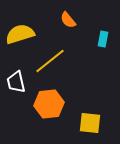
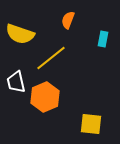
orange semicircle: rotated 60 degrees clockwise
yellow semicircle: rotated 144 degrees counterclockwise
yellow line: moved 1 px right, 3 px up
orange hexagon: moved 4 px left, 7 px up; rotated 16 degrees counterclockwise
yellow square: moved 1 px right, 1 px down
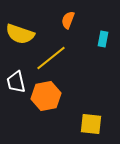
orange hexagon: moved 1 px right, 1 px up; rotated 12 degrees clockwise
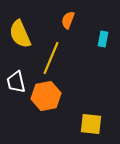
yellow semicircle: rotated 48 degrees clockwise
yellow line: rotated 28 degrees counterclockwise
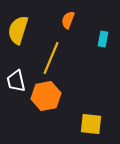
yellow semicircle: moved 2 px left, 4 px up; rotated 40 degrees clockwise
white trapezoid: moved 1 px up
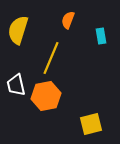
cyan rectangle: moved 2 px left, 3 px up; rotated 21 degrees counterclockwise
white trapezoid: moved 4 px down
yellow square: rotated 20 degrees counterclockwise
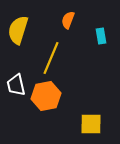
yellow square: rotated 15 degrees clockwise
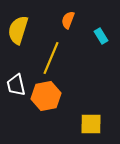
cyan rectangle: rotated 21 degrees counterclockwise
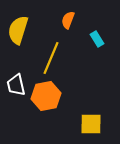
cyan rectangle: moved 4 px left, 3 px down
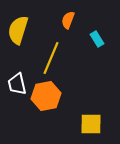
white trapezoid: moved 1 px right, 1 px up
